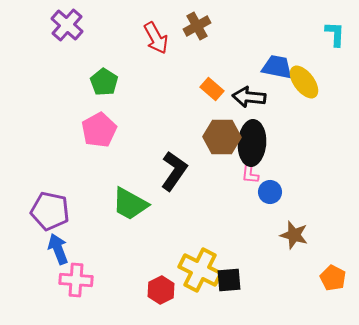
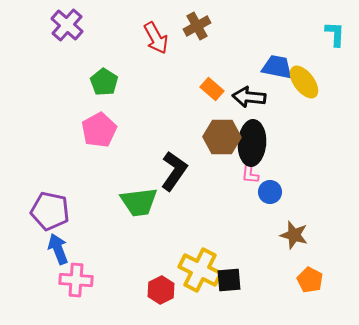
green trapezoid: moved 9 px right, 2 px up; rotated 36 degrees counterclockwise
orange pentagon: moved 23 px left, 2 px down
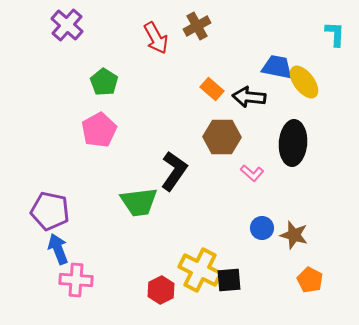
black ellipse: moved 41 px right
pink L-shape: moved 2 px right; rotated 55 degrees counterclockwise
blue circle: moved 8 px left, 36 px down
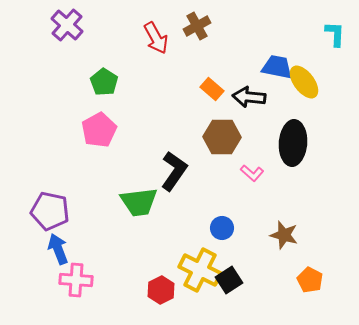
blue circle: moved 40 px left
brown star: moved 10 px left
black square: rotated 28 degrees counterclockwise
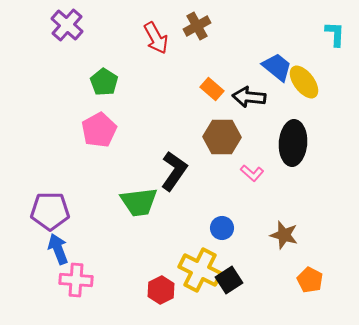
blue trapezoid: rotated 28 degrees clockwise
purple pentagon: rotated 12 degrees counterclockwise
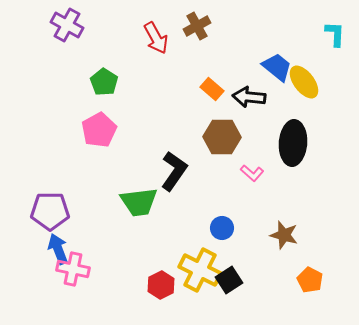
purple cross: rotated 12 degrees counterclockwise
pink cross: moved 3 px left, 11 px up; rotated 8 degrees clockwise
red hexagon: moved 5 px up
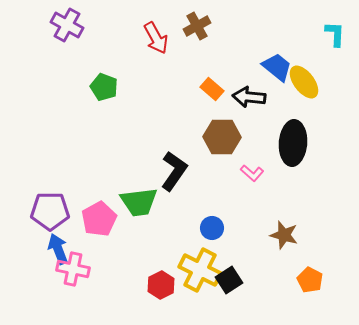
green pentagon: moved 5 px down; rotated 12 degrees counterclockwise
pink pentagon: moved 89 px down
blue circle: moved 10 px left
